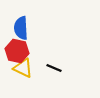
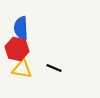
red hexagon: moved 2 px up
yellow triangle: moved 1 px left, 1 px down; rotated 15 degrees counterclockwise
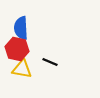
black line: moved 4 px left, 6 px up
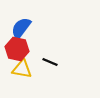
blue semicircle: rotated 40 degrees clockwise
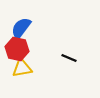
black line: moved 19 px right, 4 px up
yellow triangle: moved 1 px up; rotated 20 degrees counterclockwise
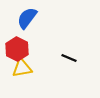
blue semicircle: moved 6 px right, 10 px up
red hexagon: rotated 15 degrees clockwise
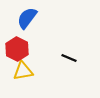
yellow triangle: moved 1 px right, 3 px down
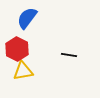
black line: moved 3 px up; rotated 14 degrees counterclockwise
